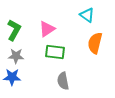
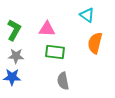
pink triangle: rotated 36 degrees clockwise
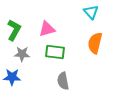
cyan triangle: moved 4 px right, 3 px up; rotated 14 degrees clockwise
pink triangle: rotated 18 degrees counterclockwise
gray star: moved 6 px right, 2 px up
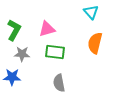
gray semicircle: moved 4 px left, 2 px down
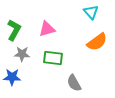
orange semicircle: moved 2 px right, 1 px up; rotated 140 degrees counterclockwise
green rectangle: moved 2 px left, 6 px down
gray semicircle: moved 15 px right; rotated 18 degrees counterclockwise
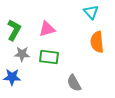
orange semicircle: rotated 120 degrees clockwise
green rectangle: moved 4 px left, 1 px up
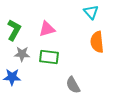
gray semicircle: moved 1 px left, 2 px down
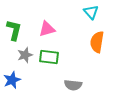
green L-shape: rotated 15 degrees counterclockwise
orange semicircle: rotated 15 degrees clockwise
gray star: moved 3 px right, 1 px down; rotated 21 degrees counterclockwise
blue star: moved 3 px down; rotated 24 degrees counterclockwise
gray semicircle: rotated 54 degrees counterclockwise
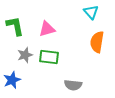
green L-shape: moved 1 px right, 4 px up; rotated 25 degrees counterclockwise
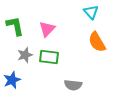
pink triangle: rotated 30 degrees counterclockwise
orange semicircle: rotated 40 degrees counterclockwise
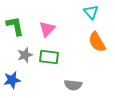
blue star: rotated 12 degrees clockwise
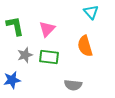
orange semicircle: moved 12 px left, 4 px down; rotated 15 degrees clockwise
